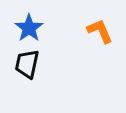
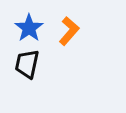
orange L-shape: moved 31 px left; rotated 64 degrees clockwise
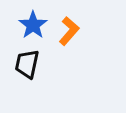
blue star: moved 4 px right, 3 px up
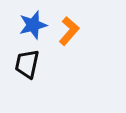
blue star: rotated 20 degrees clockwise
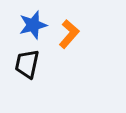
orange L-shape: moved 3 px down
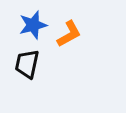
orange L-shape: rotated 20 degrees clockwise
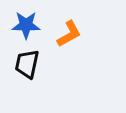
blue star: moved 7 px left; rotated 16 degrees clockwise
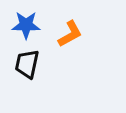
orange L-shape: moved 1 px right
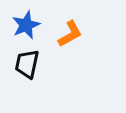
blue star: rotated 24 degrees counterclockwise
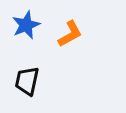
black trapezoid: moved 17 px down
